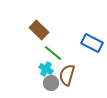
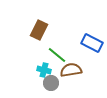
brown rectangle: rotated 72 degrees clockwise
green line: moved 4 px right, 2 px down
cyan cross: moved 2 px left, 1 px down; rotated 16 degrees counterclockwise
brown semicircle: moved 4 px right, 5 px up; rotated 65 degrees clockwise
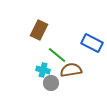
cyan cross: moved 1 px left
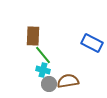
brown rectangle: moved 6 px left, 6 px down; rotated 24 degrees counterclockwise
green line: moved 14 px left; rotated 12 degrees clockwise
brown semicircle: moved 3 px left, 11 px down
gray circle: moved 2 px left, 1 px down
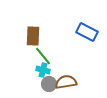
blue rectangle: moved 5 px left, 11 px up
green line: moved 1 px down
brown semicircle: moved 2 px left, 1 px down
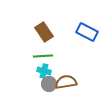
brown rectangle: moved 11 px right, 4 px up; rotated 36 degrees counterclockwise
green line: rotated 54 degrees counterclockwise
cyan cross: moved 1 px right, 1 px down
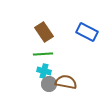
green line: moved 2 px up
brown semicircle: rotated 20 degrees clockwise
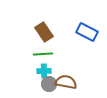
cyan cross: rotated 16 degrees counterclockwise
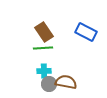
blue rectangle: moved 1 px left
green line: moved 6 px up
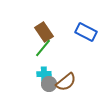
green line: rotated 48 degrees counterclockwise
cyan cross: moved 3 px down
brown semicircle: rotated 130 degrees clockwise
